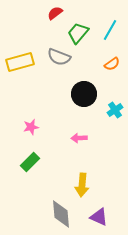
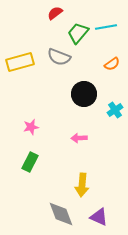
cyan line: moved 4 px left, 3 px up; rotated 50 degrees clockwise
green rectangle: rotated 18 degrees counterclockwise
gray diamond: rotated 16 degrees counterclockwise
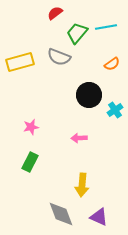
green trapezoid: moved 1 px left
black circle: moved 5 px right, 1 px down
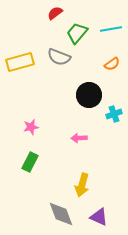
cyan line: moved 5 px right, 2 px down
cyan cross: moved 1 px left, 4 px down; rotated 14 degrees clockwise
yellow arrow: rotated 10 degrees clockwise
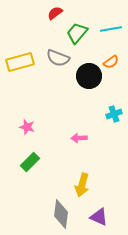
gray semicircle: moved 1 px left, 1 px down
orange semicircle: moved 1 px left, 2 px up
black circle: moved 19 px up
pink star: moved 4 px left; rotated 28 degrees clockwise
green rectangle: rotated 18 degrees clockwise
gray diamond: rotated 28 degrees clockwise
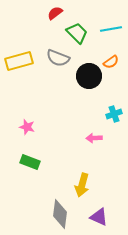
green trapezoid: rotated 95 degrees clockwise
yellow rectangle: moved 1 px left, 1 px up
pink arrow: moved 15 px right
green rectangle: rotated 66 degrees clockwise
gray diamond: moved 1 px left
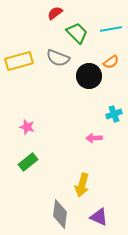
green rectangle: moved 2 px left; rotated 60 degrees counterclockwise
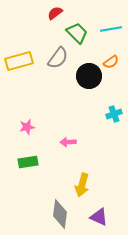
gray semicircle: rotated 75 degrees counterclockwise
pink star: rotated 28 degrees counterclockwise
pink arrow: moved 26 px left, 4 px down
green rectangle: rotated 30 degrees clockwise
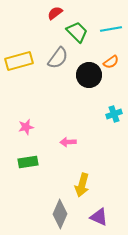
green trapezoid: moved 1 px up
black circle: moved 1 px up
pink star: moved 1 px left
gray diamond: rotated 16 degrees clockwise
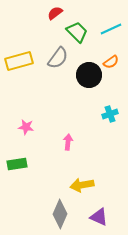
cyan line: rotated 15 degrees counterclockwise
cyan cross: moved 4 px left
pink star: rotated 21 degrees clockwise
pink arrow: rotated 98 degrees clockwise
green rectangle: moved 11 px left, 2 px down
yellow arrow: rotated 65 degrees clockwise
